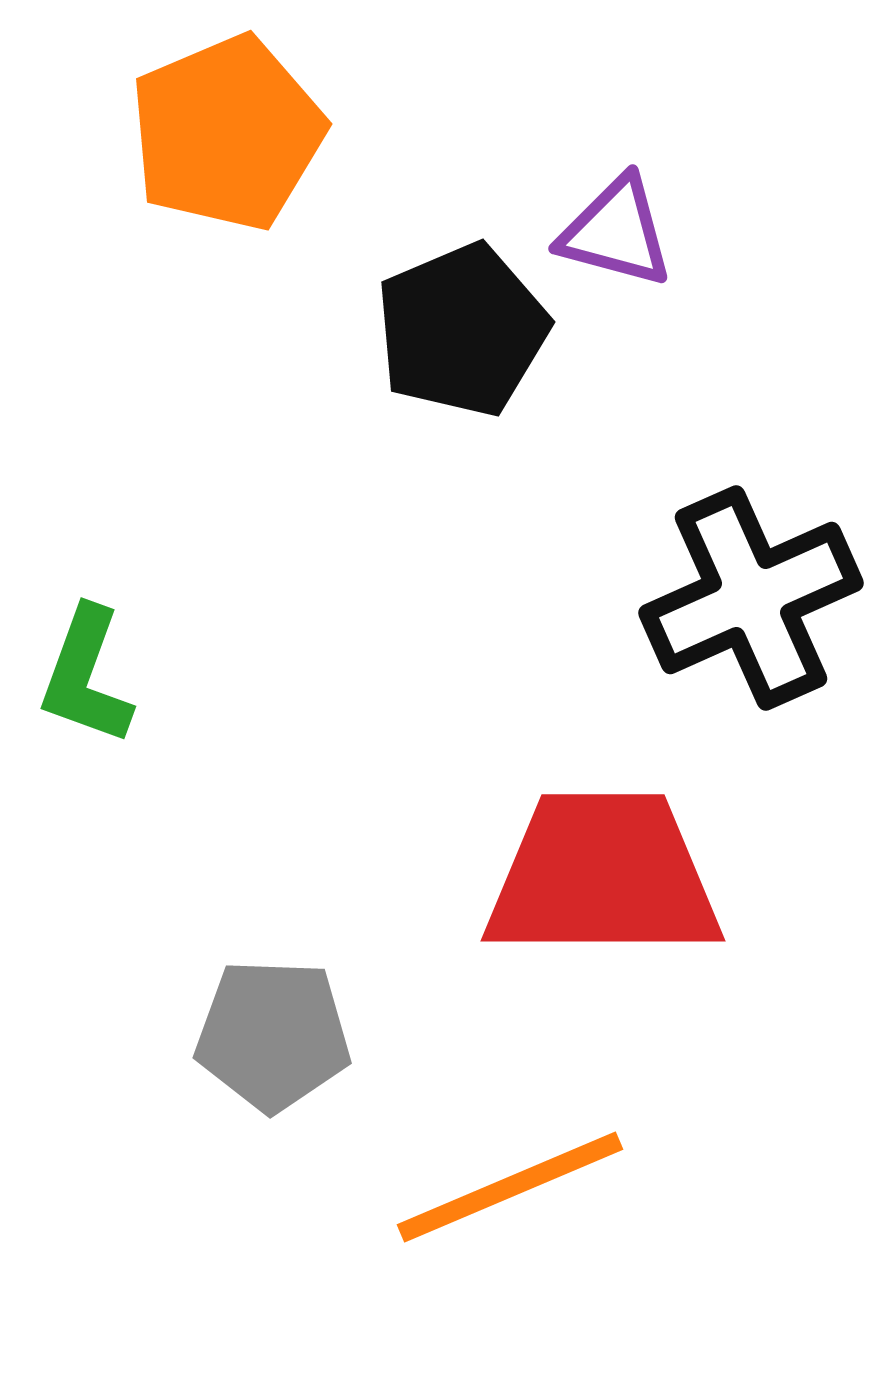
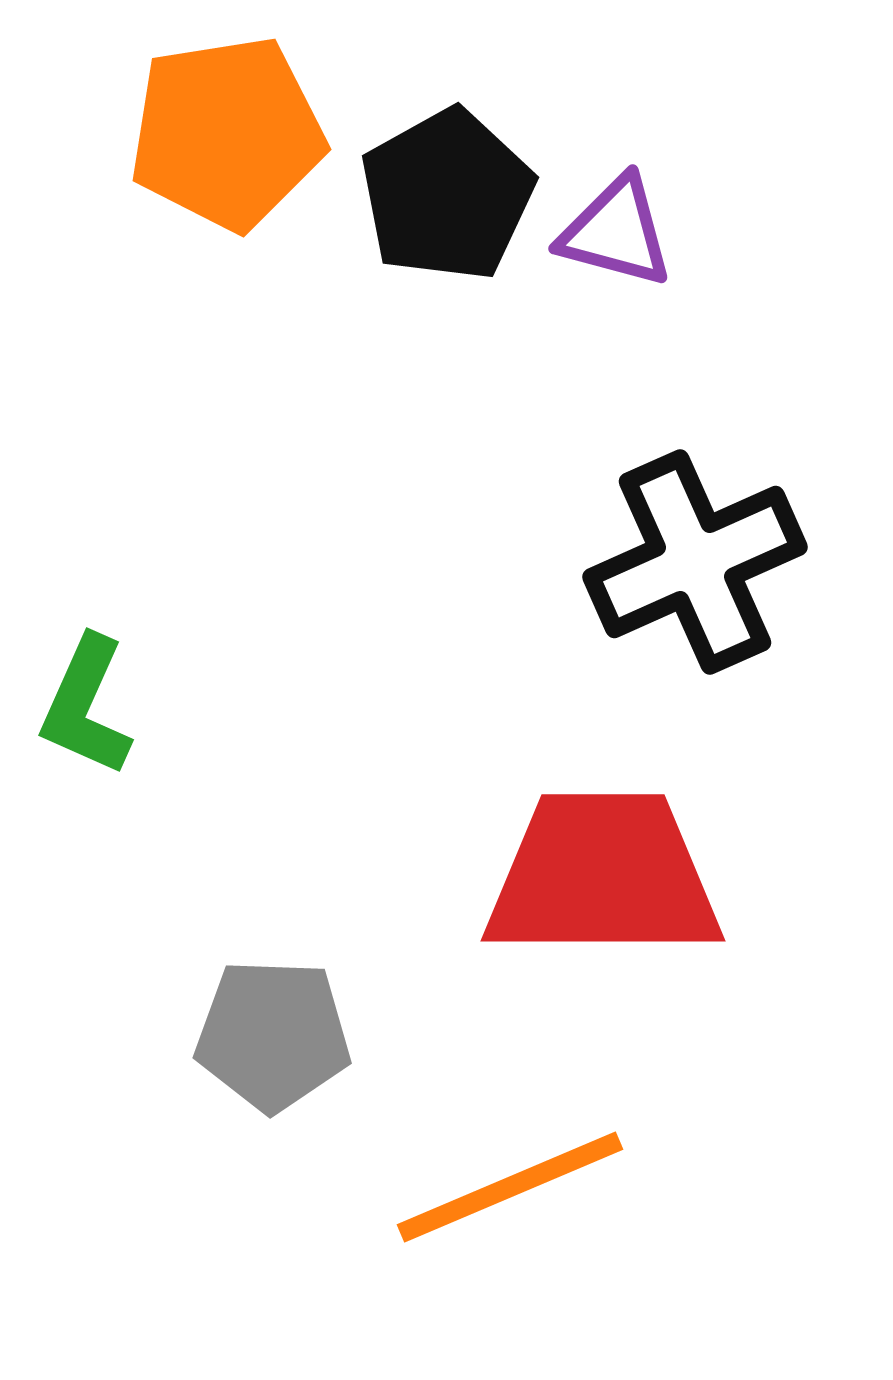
orange pentagon: rotated 14 degrees clockwise
black pentagon: moved 15 px left, 135 px up; rotated 6 degrees counterclockwise
black cross: moved 56 px left, 36 px up
green L-shape: moved 30 px down; rotated 4 degrees clockwise
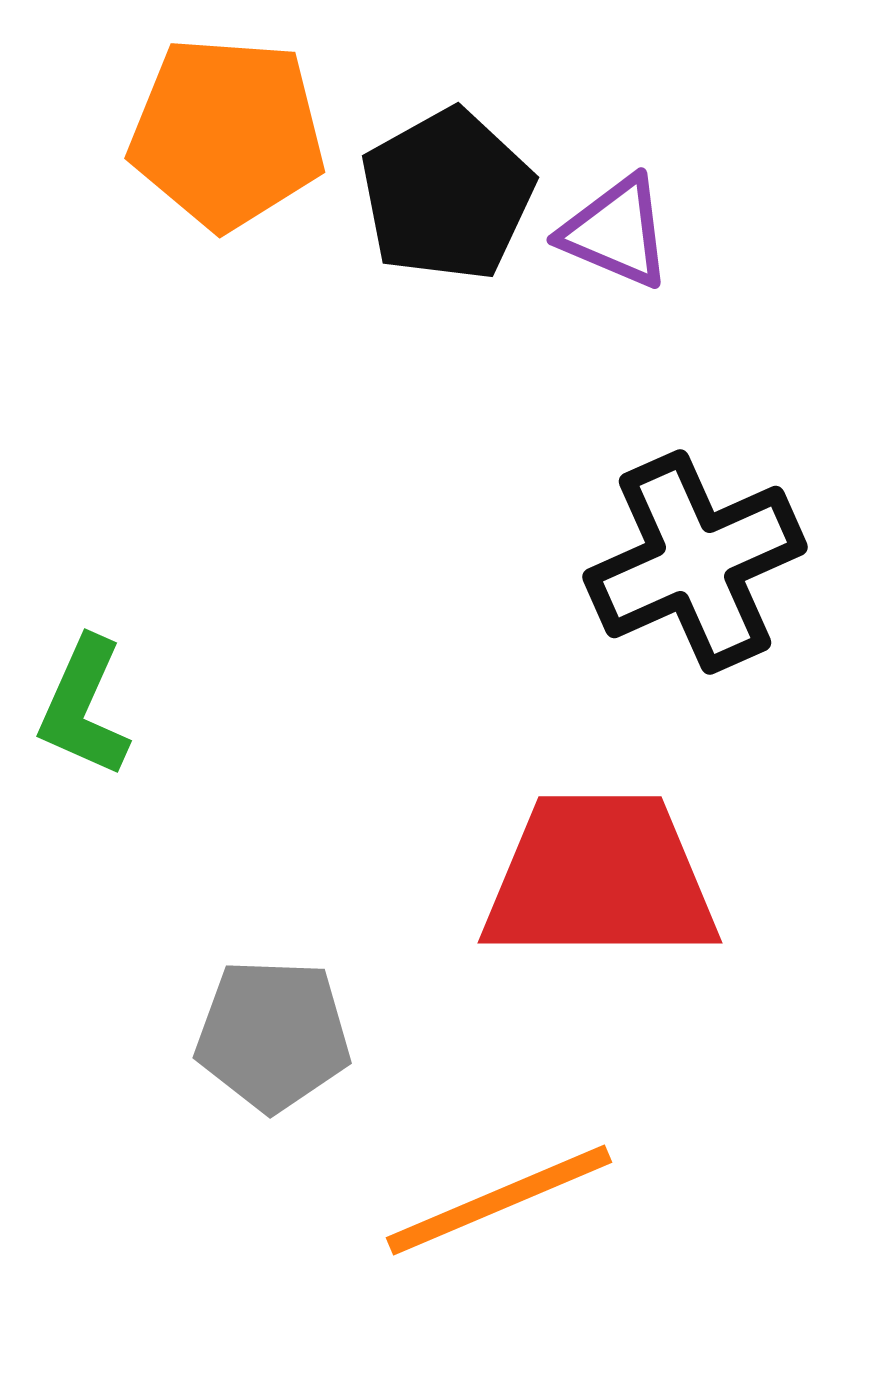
orange pentagon: rotated 13 degrees clockwise
purple triangle: rotated 8 degrees clockwise
green L-shape: moved 2 px left, 1 px down
red trapezoid: moved 3 px left, 2 px down
orange line: moved 11 px left, 13 px down
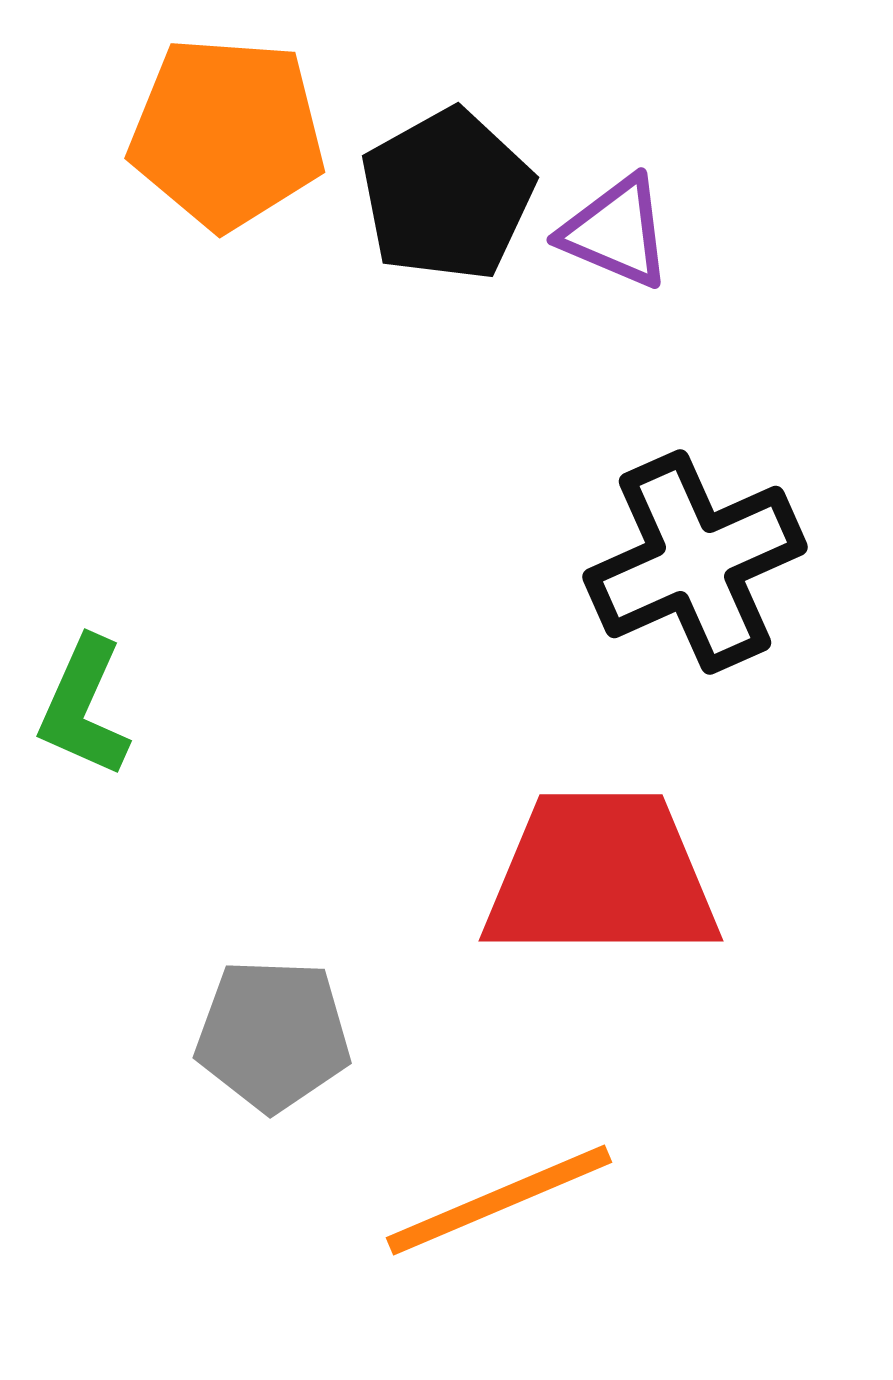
red trapezoid: moved 1 px right, 2 px up
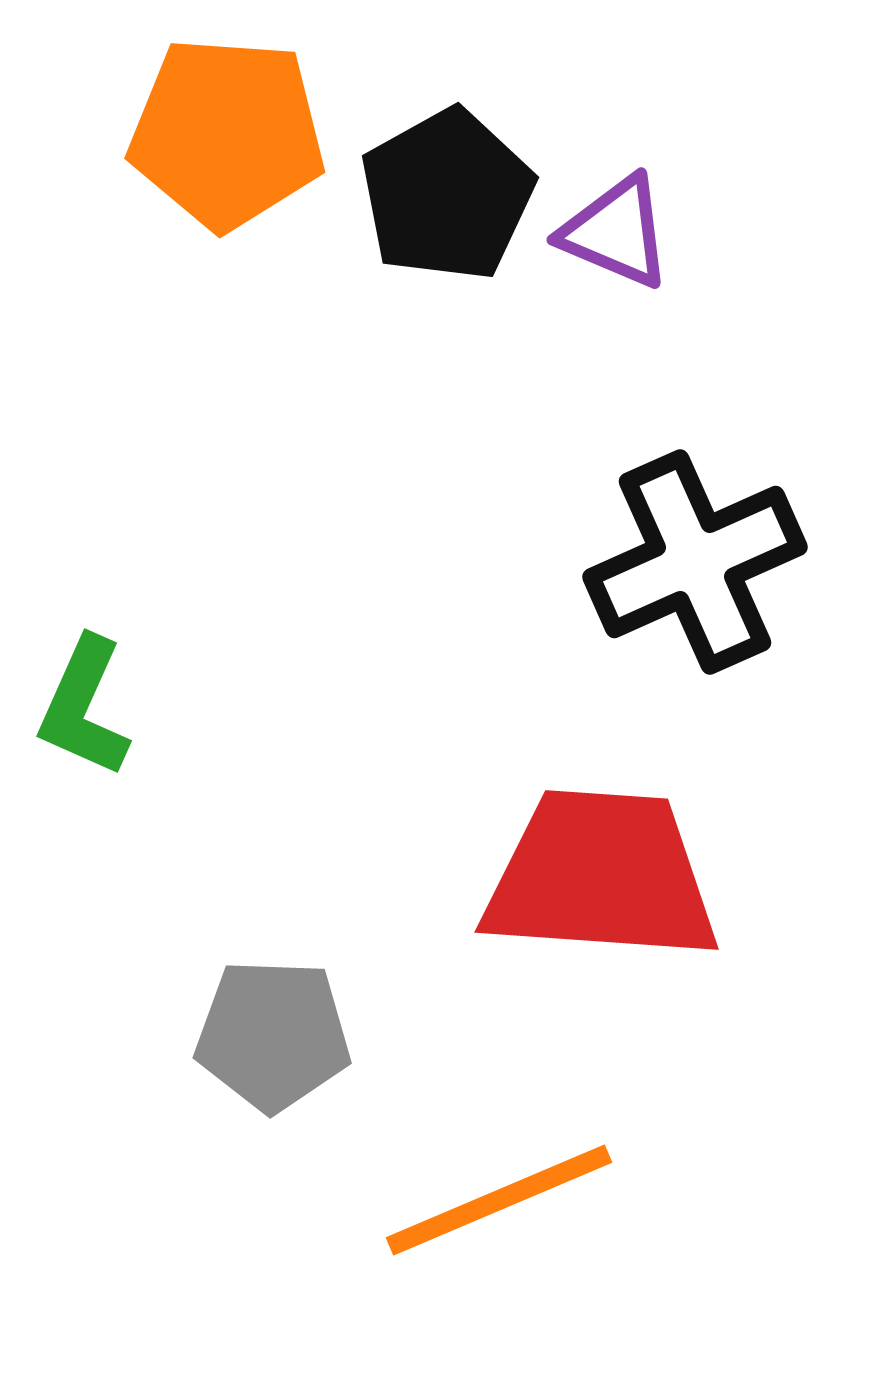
red trapezoid: rotated 4 degrees clockwise
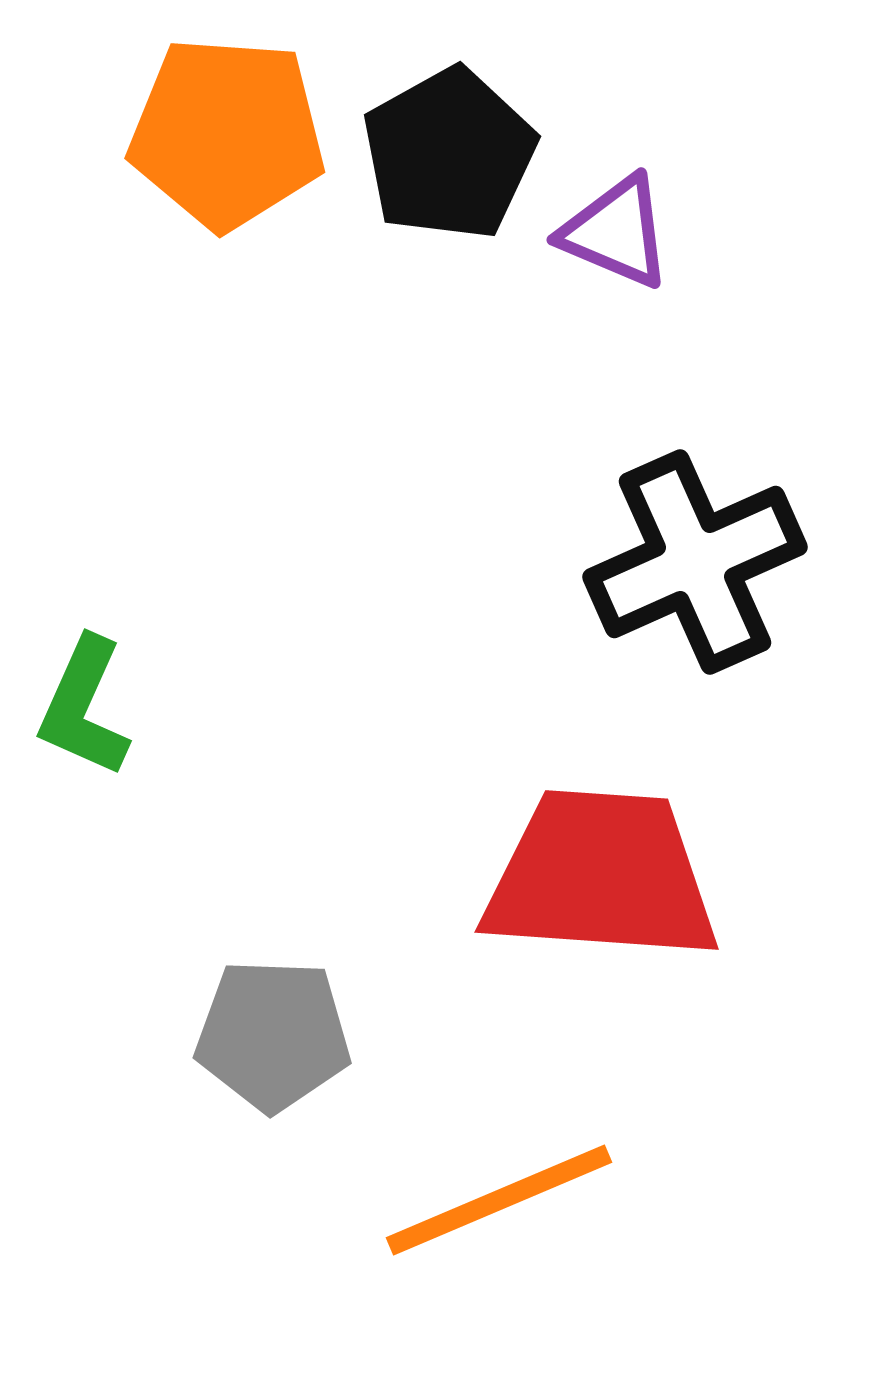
black pentagon: moved 2 px right, 41 px up
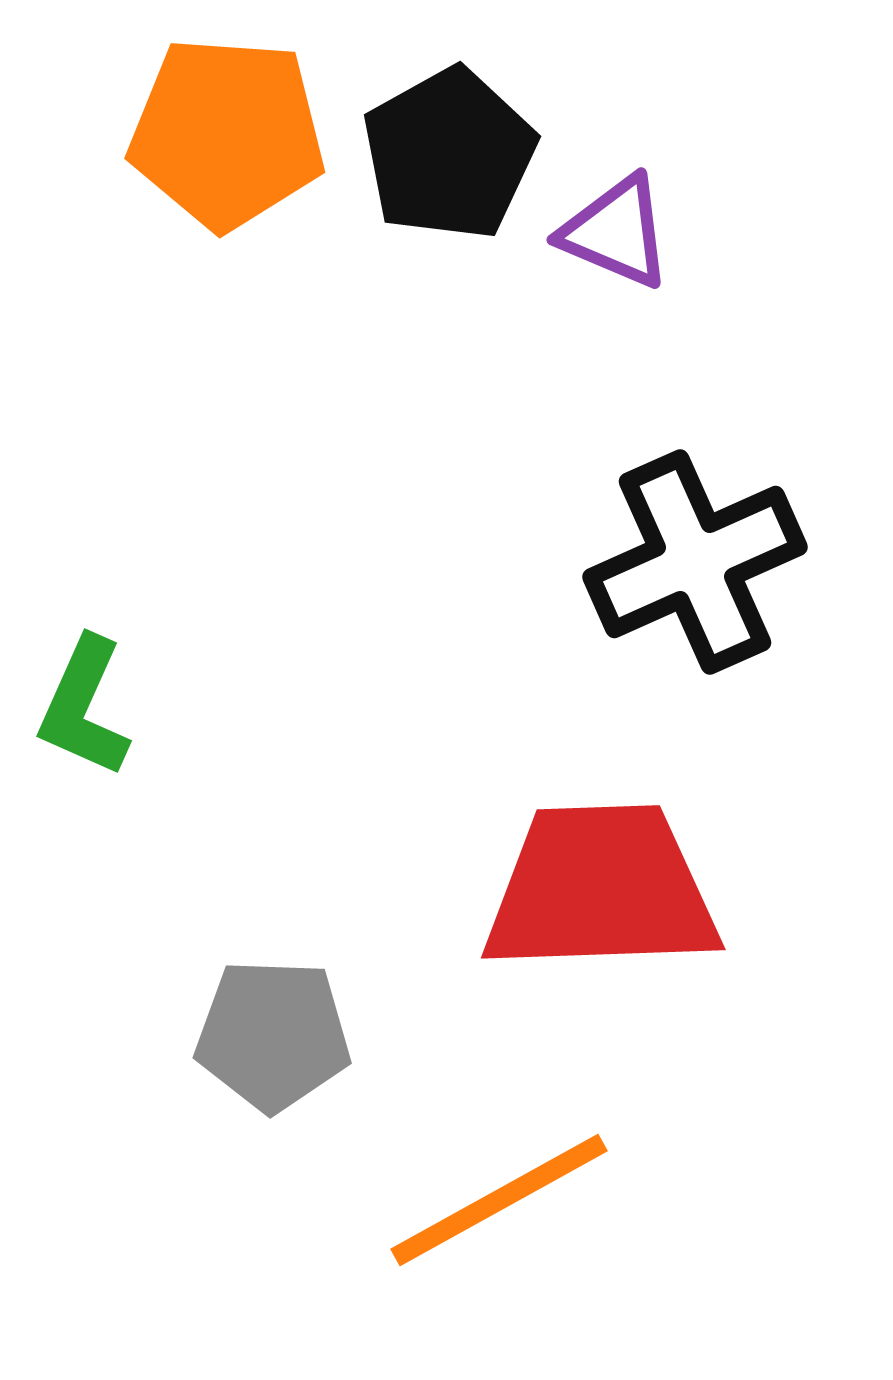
red trapezoid: moved 13 px down; rotated 6 degrees counterclockwise
orange line: rotated 6 degrees counterclockwise
